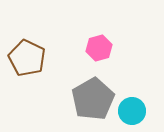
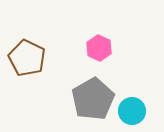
pink hexagon: rotated 20 degrees counterclockwise
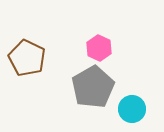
gray pentagon: moved 12 px up
cyan circle: moved 2 px up
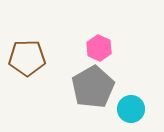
brown pentagon: rotated 27 degrees counterclockwise
cyan circle: moved 1 px left
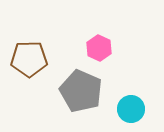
brown pentagon: moved 2 px right, 1 px down
gray pentagon: moved 12 px left, 4 px down; rotated 18 degrees counterclockwise
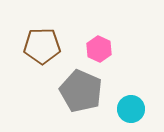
pink hexagon: moved 1 px down
brown pentagon: moved 13 px right, 13 px up
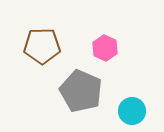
pink hexagon: moved 6 px right, 1 px up
cyan circle: moved 1 px right, 2 px down
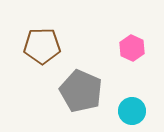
pink hexagon: moved 27 px right
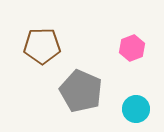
pink hexagon: rotated 15 degrees clockwise
cyan circle: moved 4 px right, 2 px up
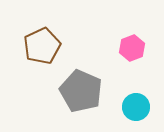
brown pentagon: rotated 24 degrees counterclockwise
cyan circle: moved 2 px up
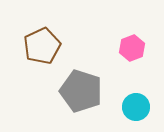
gray pentagon: rotated 6 degrees counterclockwise
